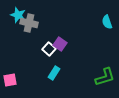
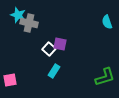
purple square: rotated 24 degrees counterclockwise
cyan rectangle: moved 2 px up
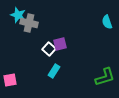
purple square: rotated 24 degrees counterclockwise
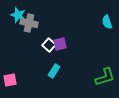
white square: moved 4 px up
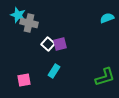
cyan semicircle: moved 4 px up; rotated 88 degrees clockwise
white square: moved 1 px left, 1 px up
pink square: moved 14 px right
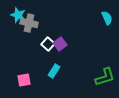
cyan semicircle: rotated 88 degrees clockwise
purple square: rotated 24 degrees counterclockwise
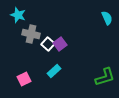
gray cross: moved 2 px right, 11 px down
cyan rectangle: rotated 16 degrees clockwise
pink square: moved 1 px up; rotated 16 degrees counterclockwise
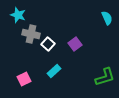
purple square: moved 15 px right
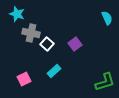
cyan star: moved 1 px left, 1 px up
gray cross: moved 1 px up
white square: moved 1 px left
green L-shape: moved 5 px down
